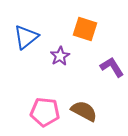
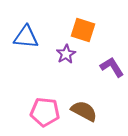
orange square: moved 2 px left, 1 px down
blue triangle: rotated 44 degrees clockwise
purple star: moved 6 px right, 2 px up
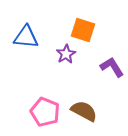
pink pentagon: rotated 16 degrees clockwise
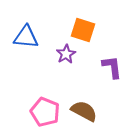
purple L-shape: rotated 25 degrees clockwise
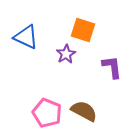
blue triangle: rotated 20 degrees clockwise
pink pentagon: moved 2 px right, 1 px down
